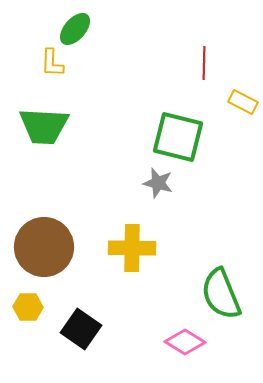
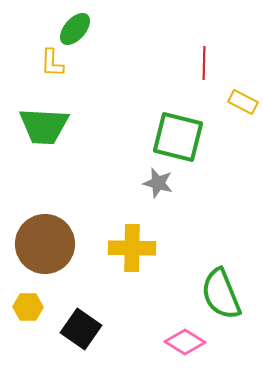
brown circle: moved 1 px right, 3 px up
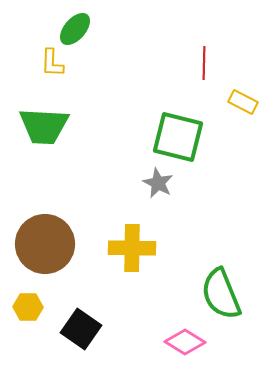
gray star: rotated 12 degrees clockwise
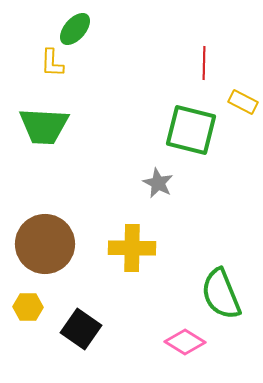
green square: moved 13 px right, 7 px up
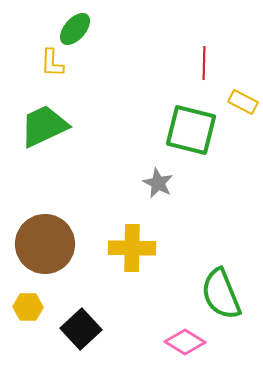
green trapezoid: rotated 152 degrees clockwise
black square: rotated 12 degrees clockwise
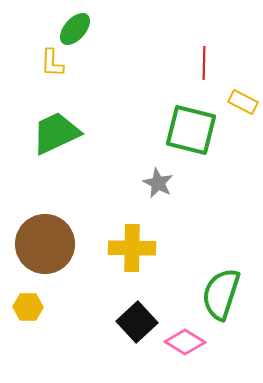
green trapezoid: moved 12 px right, 7 px down
green semicircle: rotated 40 degrees clockwise
black square: moved 56 px right, 7 px up
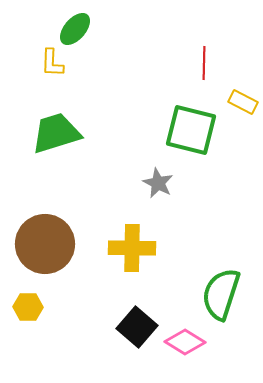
green trapezoid: rotated 8 degrees clockwise
black square: moved 5 px down; rotated 6 degrees counterclockwise
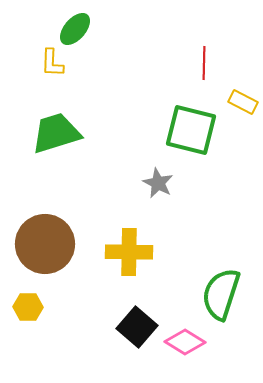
yellow cross: moved 3 px left, 4 px down
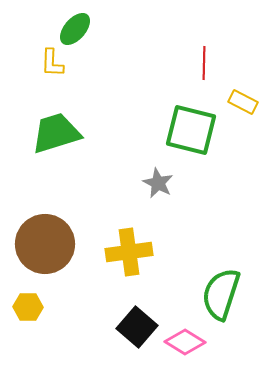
yellow cross: rotated 9 degrees counterclockwise
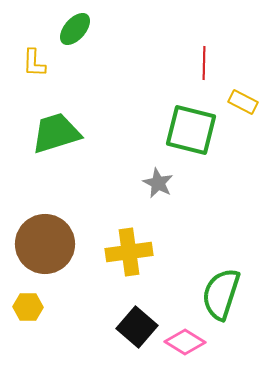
yellow L-shape: moved 18 px left
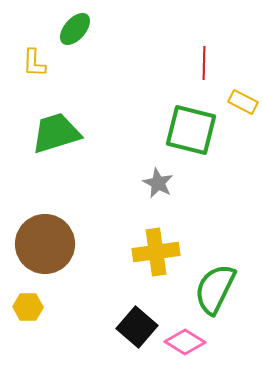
yellow cross: moved 27 px right
green semicircle: moved 6 px left, 5 px up; rotated 8 degrees clockwise
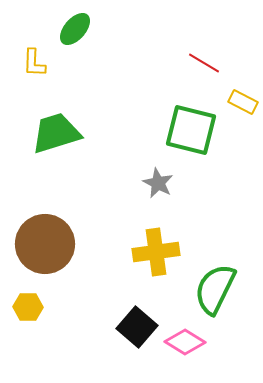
red line: rotated 60 degrees counterclockwise
